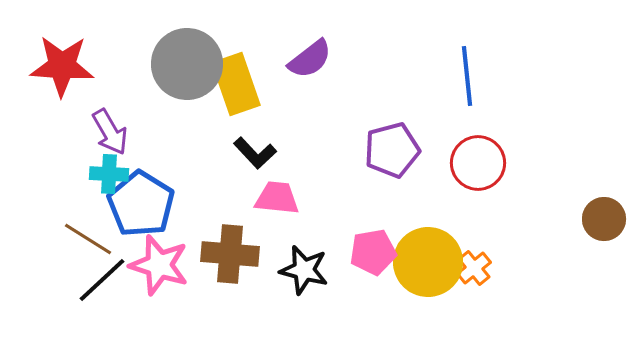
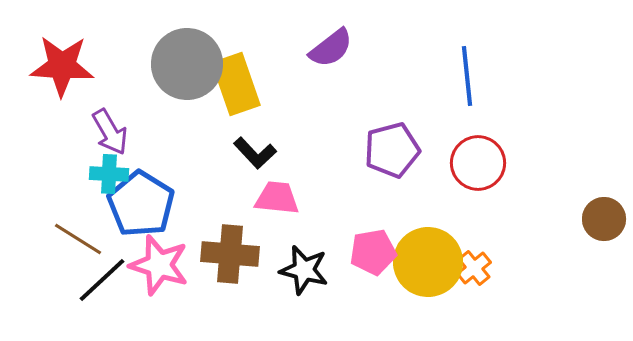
purple semicircle: moved 21 px right, 11 px up
brown line: moved 10 px left
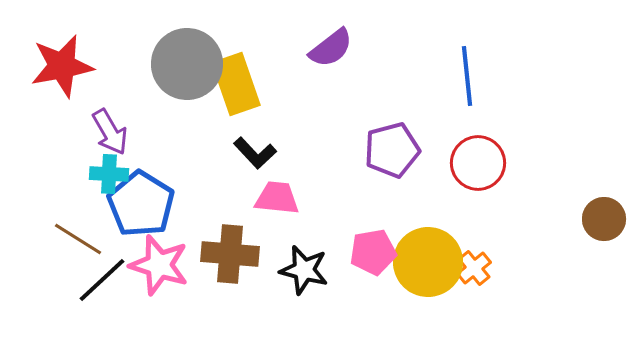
red star: rotated 14 degrees counterclockwise
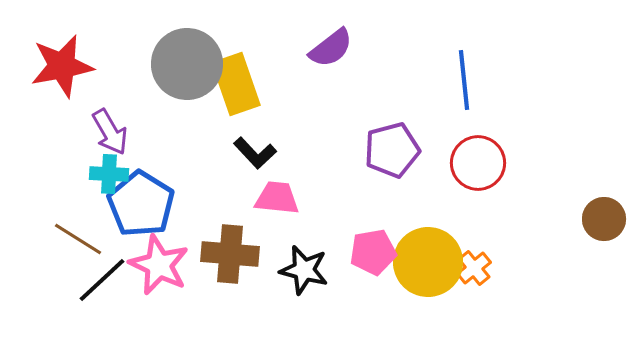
blue line: moved 3 px left, 4 px down
pink star: rotated 8 degrees clockwise
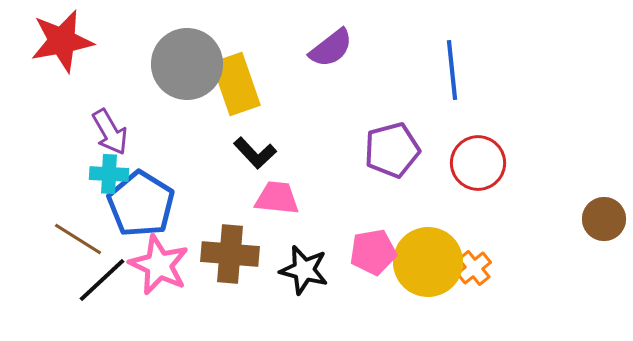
red star: moved 25 px up
blue line: moved 12 px left, 10 px up
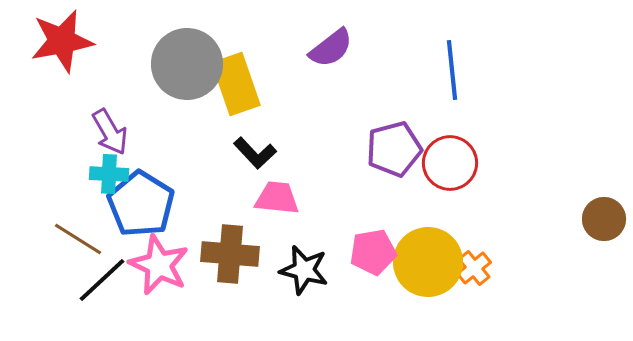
purple pentagon: moved 2 px right, 1 px up
red circle: moved 28 px left
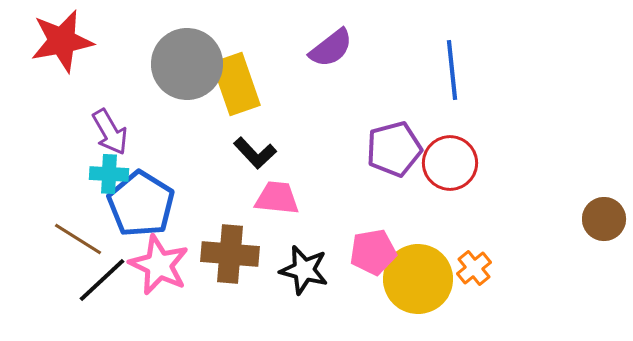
yellow circle: moved 10 px left, 17 px down
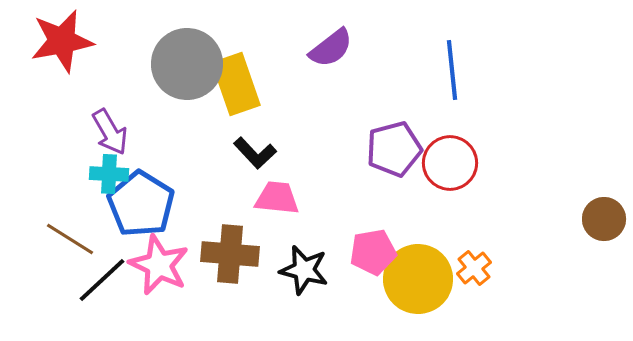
brown line: moved 8 px left
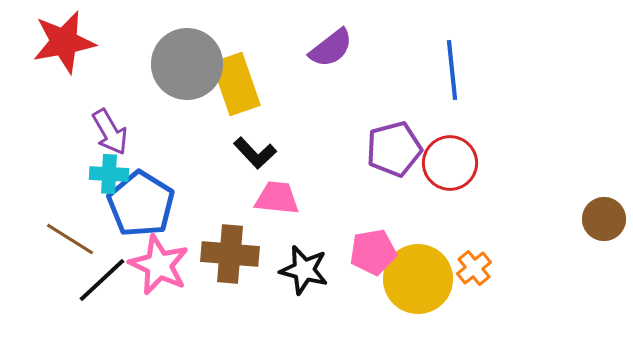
red star: moved 2 px right, 1 px down
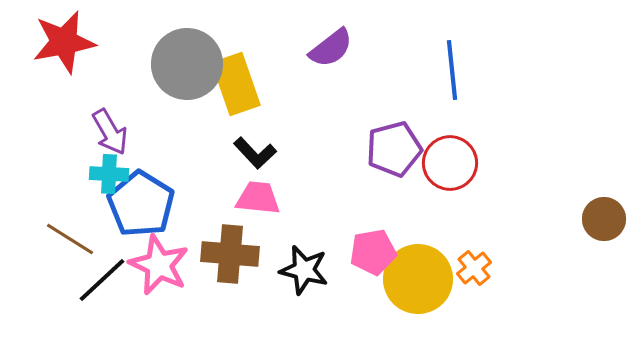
pink trapezoid: moved 19 px left
